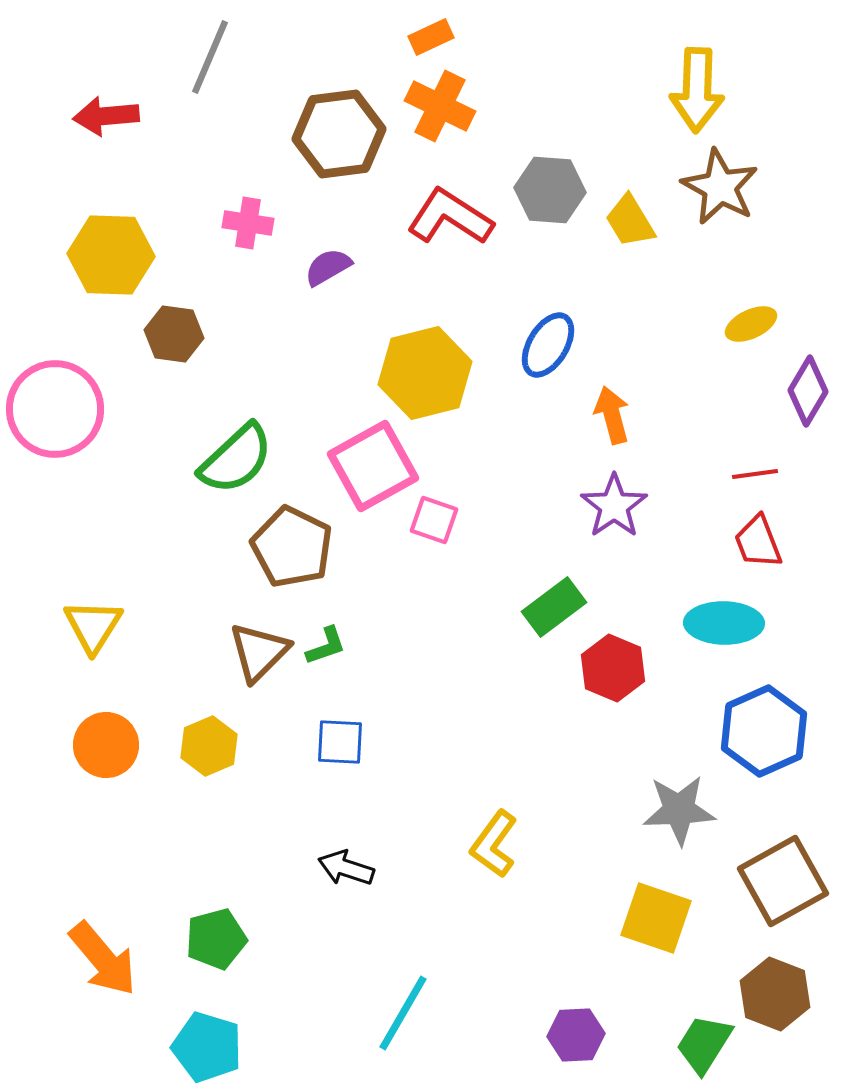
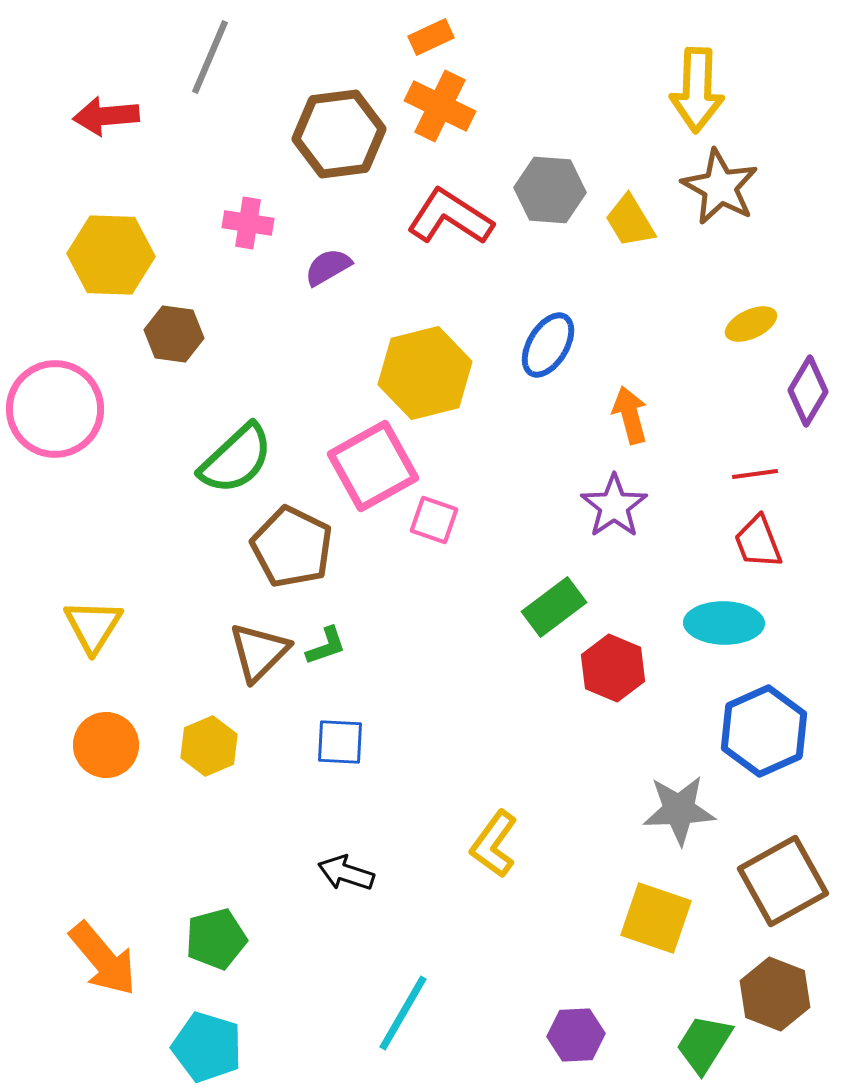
orange arrow at (612, 415): moved 18 px right
black arrow at (346, 868): moved 5 px down
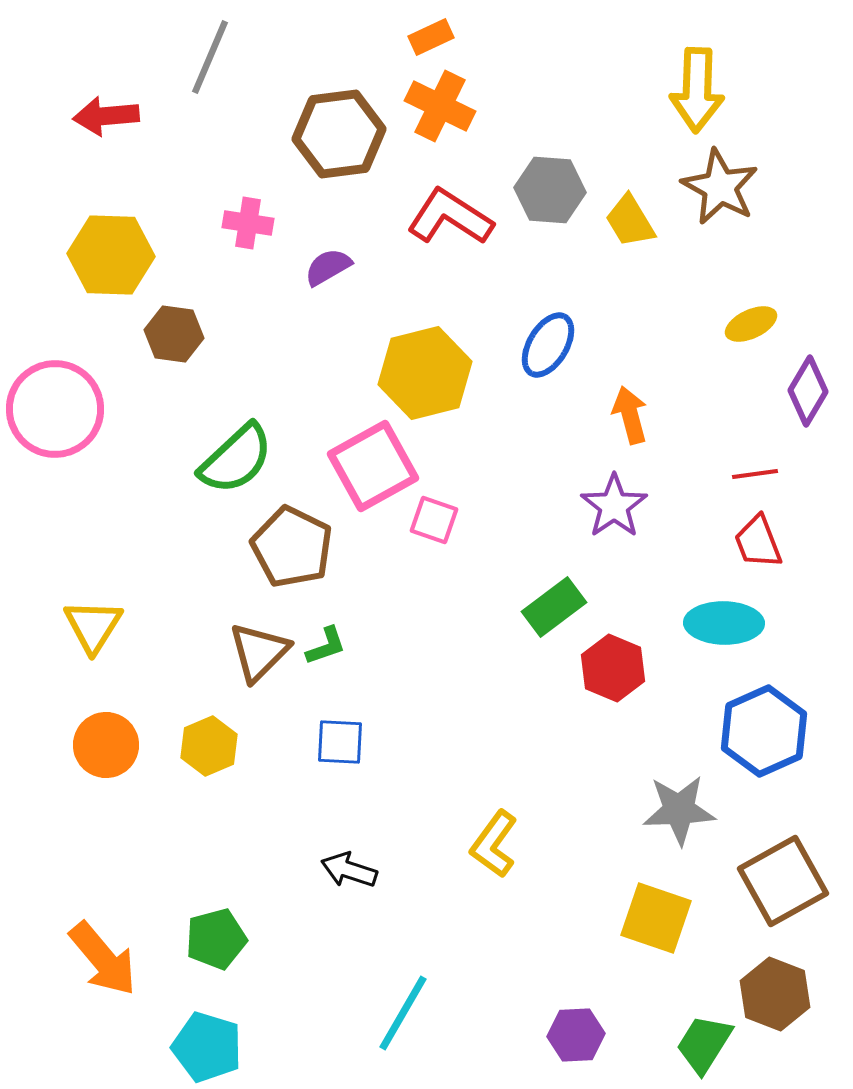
black arrow at (346, 873): moved 3 px right, 3 px up
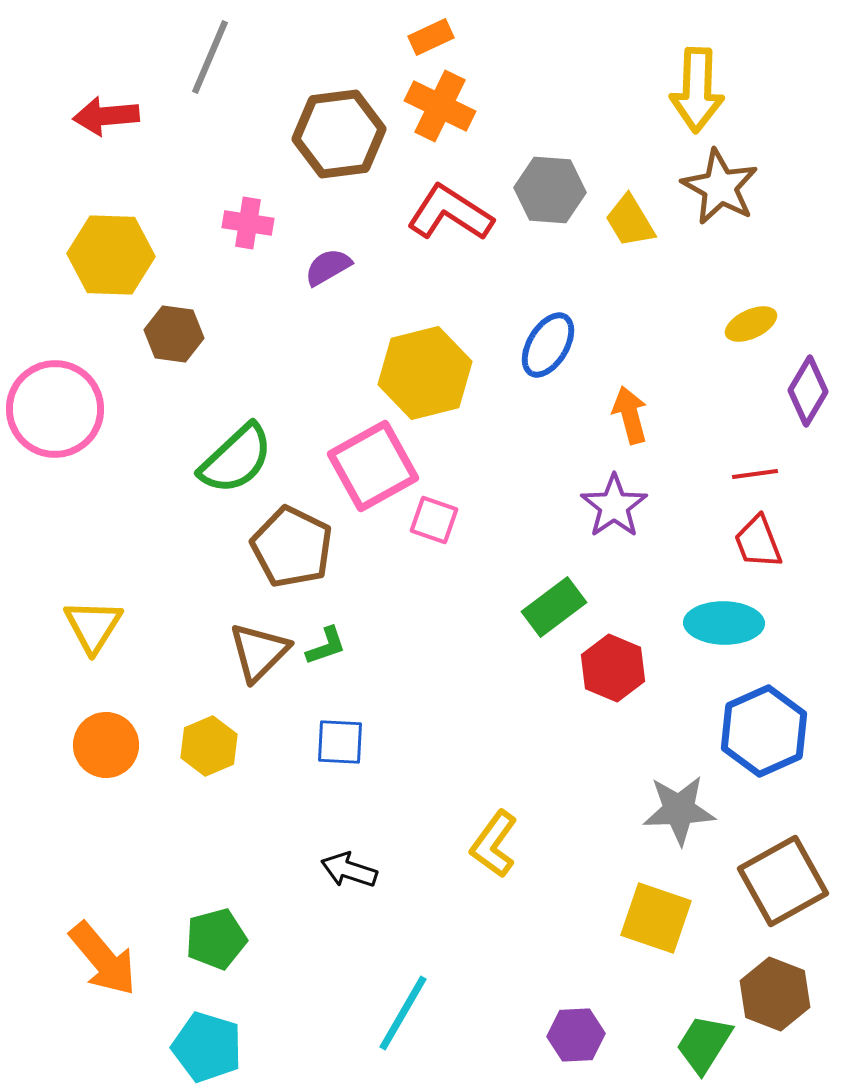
red L-shape at (450, 217): moved 4 px up
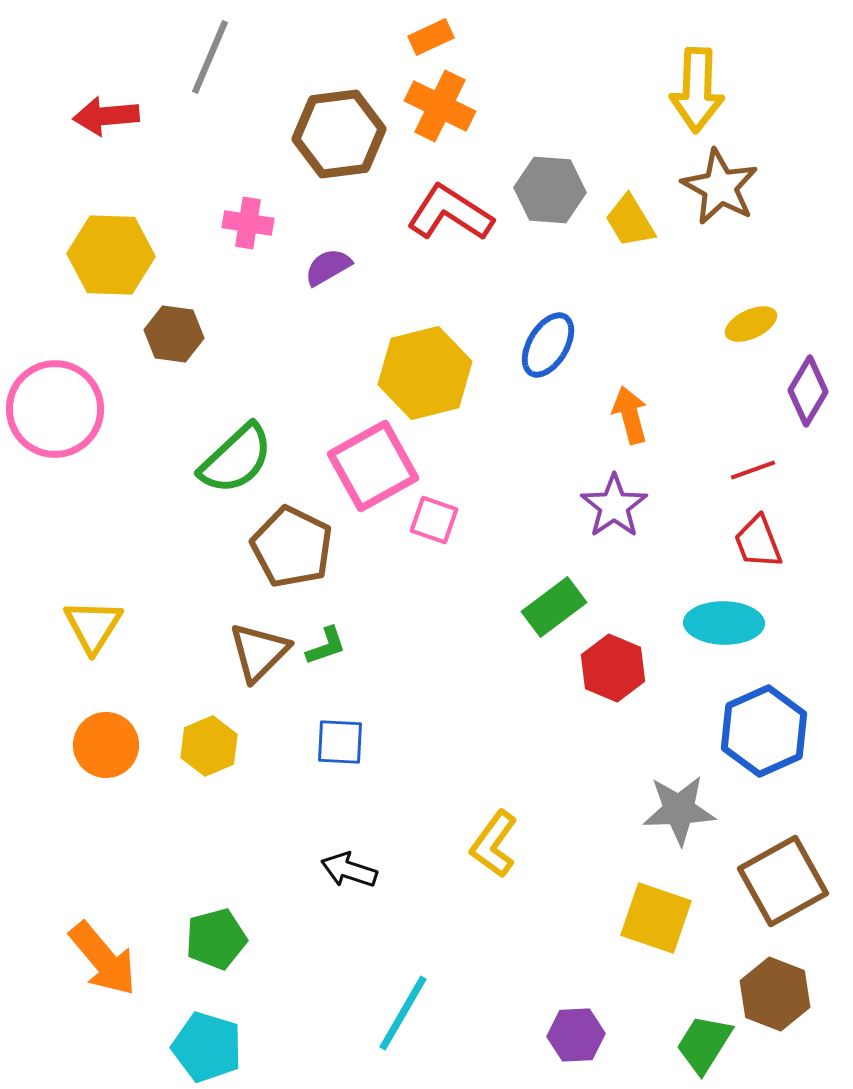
red line at (755, 474): moved 2 px left, 4 px up; rotated 12 degrees counterclockwise
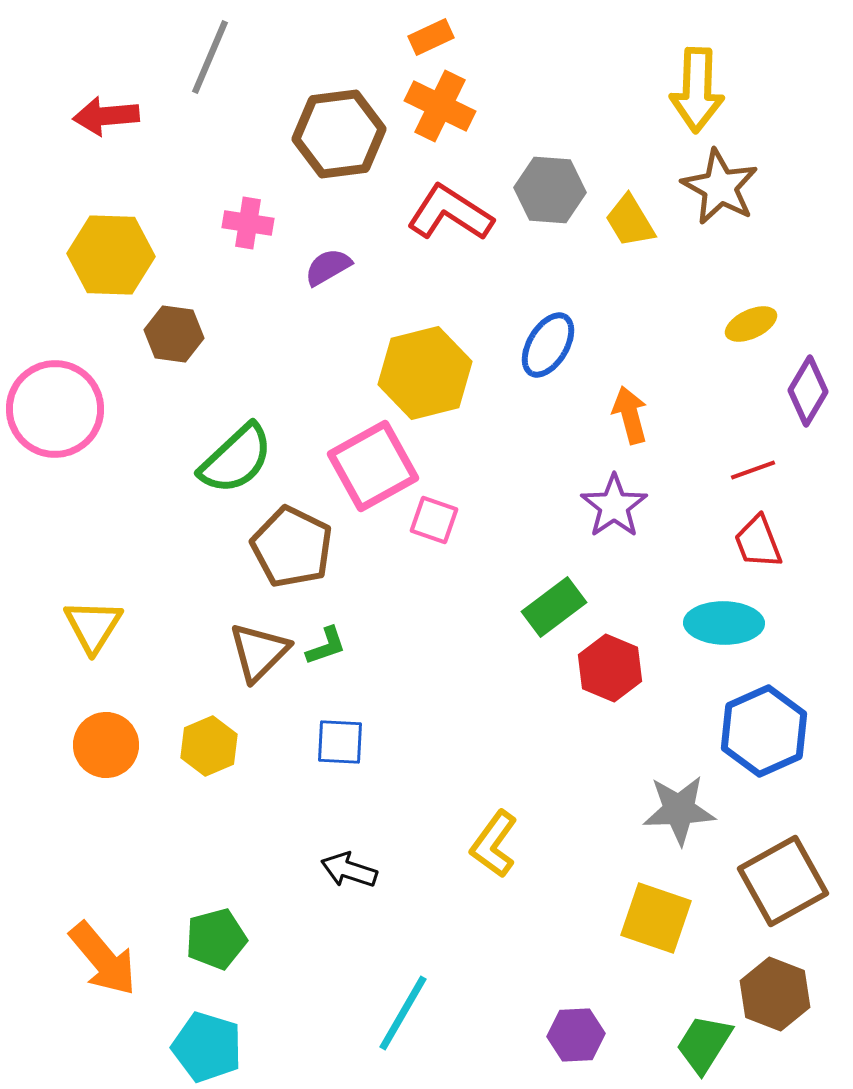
red hexagon at (613, 668): moved 3 px left
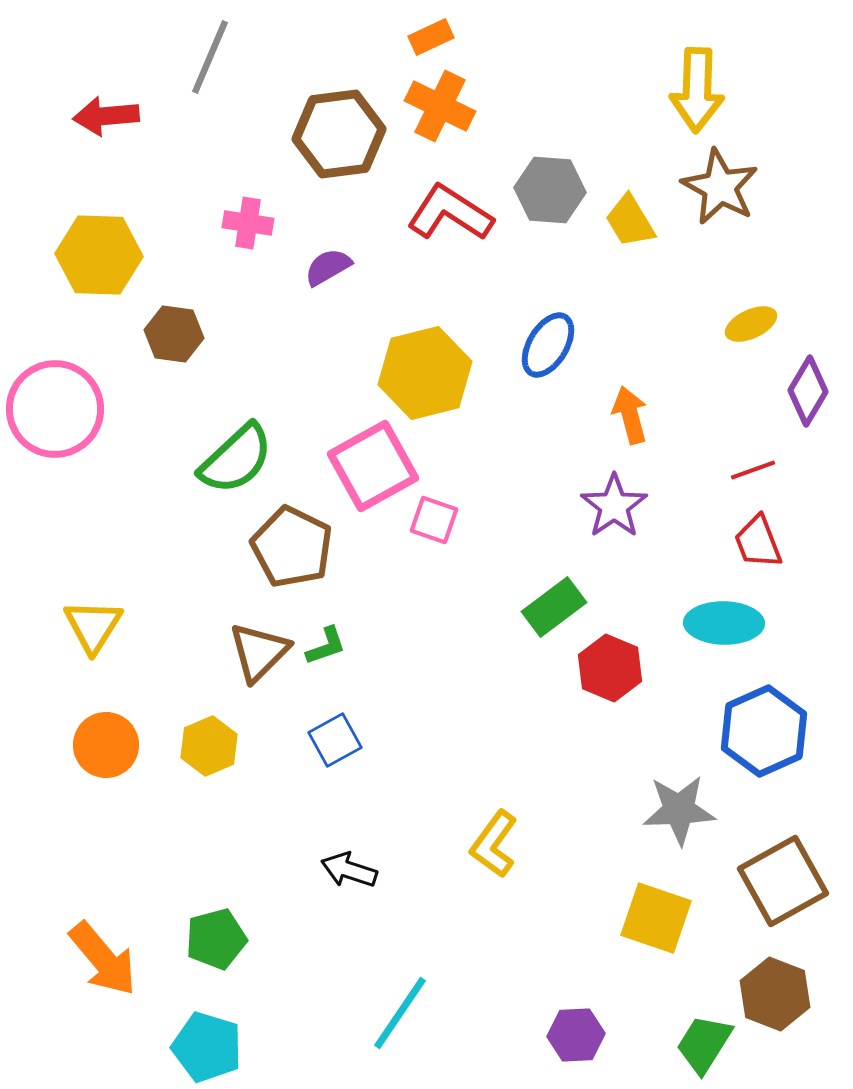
yellow hexagon at (111, 255): moved 12 px left
blue square at (340, 742): moved 5 px left, 2 px up; rotated 32 degrees counterclockwise
cyan line at (403, 1013): moved 3 px left; rotated 4 degrees clockwise
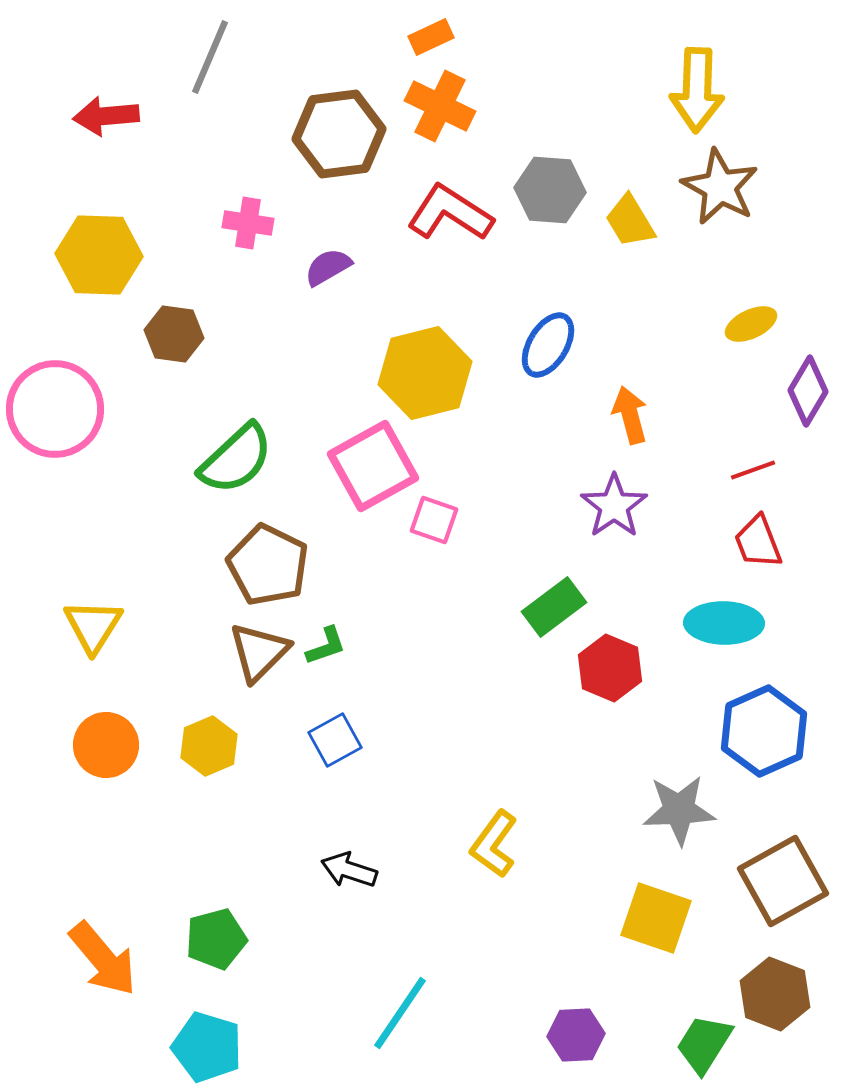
brown pentagon at (292, 547): moved 24 px left, 18 px down
